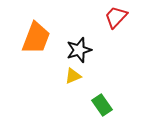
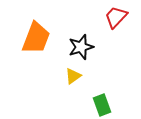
black star: moved 2 px right, 3 px up
yellow triangle: rotated 12 degrees counterclockwise
green rectangle: rotated 15 degrees clockwise
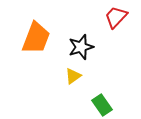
green rectangle: rotated 15 degrees counterclockwise
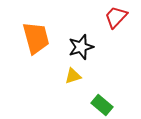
orange trapezoid: rotated 36 degrees counterclockwise
yellow triangle: rotated 18 degrees clockwise
green rectangle: rotated 15 degrees counterclockwise
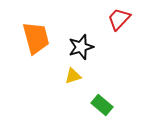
red trapezoid: moved 3 px right, 2 px down
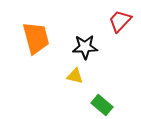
red trapezoid: moved 1 px right, 2 px down
black star: moved 4 px right; rotated 15 degrees clockwise
yellow triangle: moved 2 px right; rotated 30 degrees clockwise
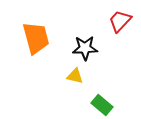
black star: moved 1 px down
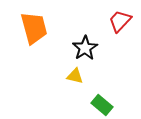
orange trapezoid: moved 2 px left, 10 px up
black star: rotated 30 degrees counterclockwise
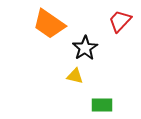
orange trapezoid: moved 15 px right, 4 px up; rotated 140 degrees clockwise
green rectangle: rotated 40 degrees counterclockwise
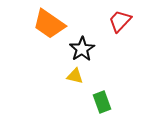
black star: moved 3 px left, 1 px down
green rectangle: moved 3 px up; rotated 70 degrees clockwise
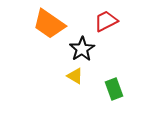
red trapezoid: moved 14 px left; rotated 20 degrees clockwise
yellow triangle: rotated 18 degrees clockwise
green rectangle: moved 12 px right, 13 px up
